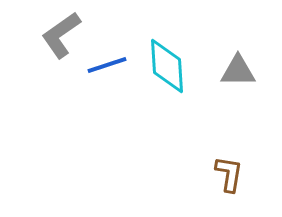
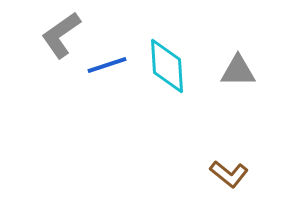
brown L-shape: rotated 120 degrees clockwise
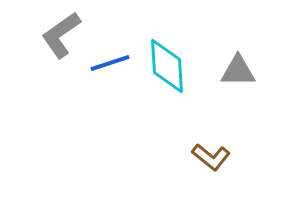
blue line: moved 3 px right, 2 px up
brown L-shape: moved 18 px left, 17 px up
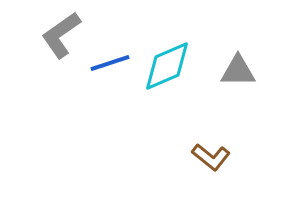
cyan diamond: rotated 70 degrees clockwise
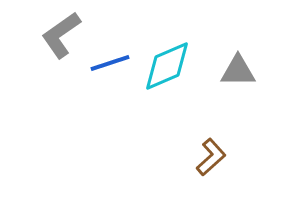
brown L-shape: rotated 81 degrees counterclockwise
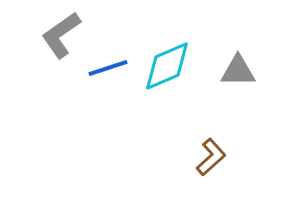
blue line: moved 2 px left, 5 px down
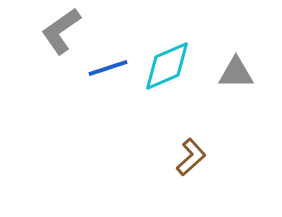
gray L-shape: moved 4 px up
gray triangle: moved 2 px left, 2 px down
brown L-shape: moved 20 px left
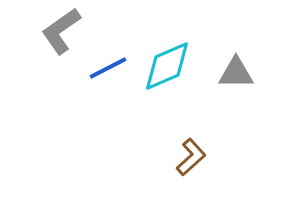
blue line: rotated 9 degrees counterclockwise
